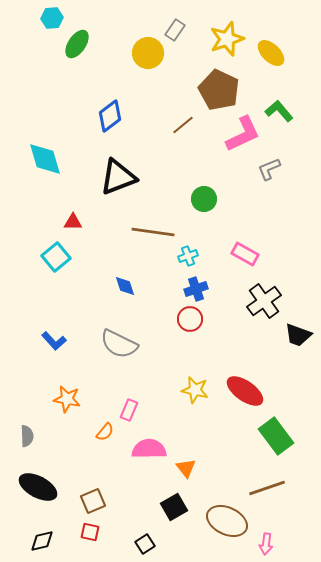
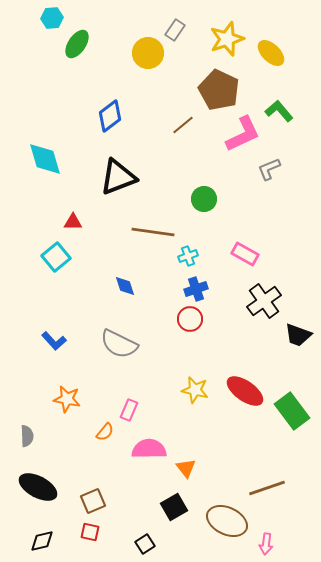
green rectangle at (276, 436): moved 16 px right, 25 px up
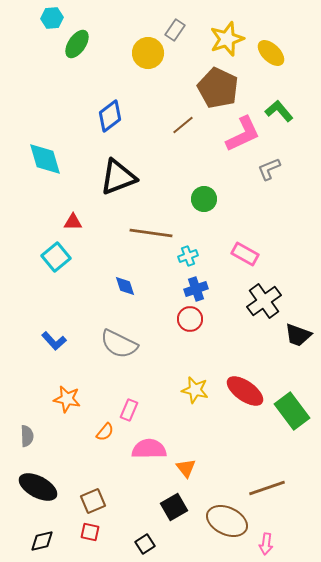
brown pentagon at (219, 90): moved 1 px left, 2 px up
brown line at (153, 232): moved 2 px left, 1 px down
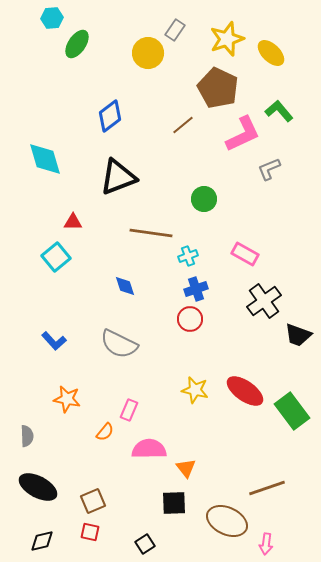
black square at (174, 507): moved 4 px up; rotated 28 degrees clockwise
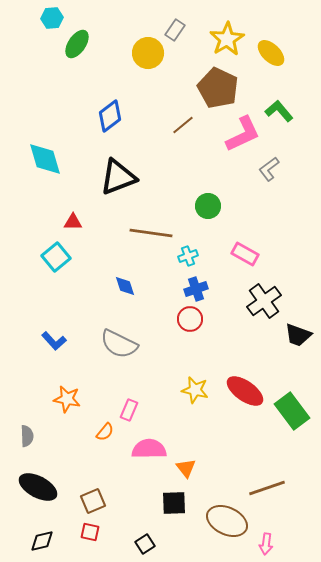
yellow star at (227, 39): rotated 12 degrees counterclockwise
gray L-shape at (269, 169): rotated 15 degrees counterclockwise
green circle at (204, 199): moved 4 px right, 7 px down
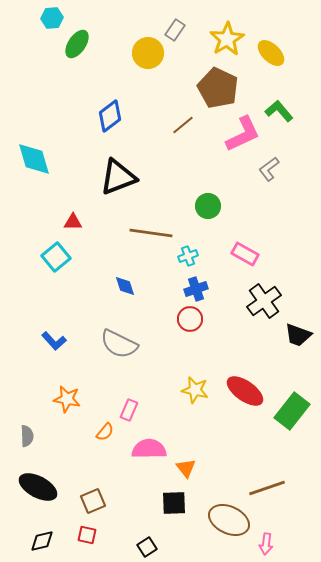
cyan diamond at (45, 159): moved 11 px left
green rectangle at (292, 411): rotated 75 degrees clockwise
brown ellipse at (227, 521): moved 2 px right, 1 px up
red square at (90, 532): moved 3 px left, 3 px down
black square at (145, 544): moved 2 px right, 3 px down
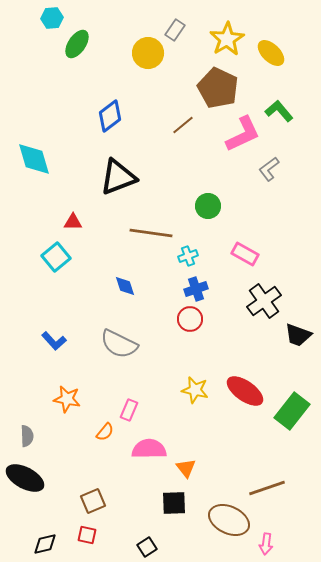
black ellipse at (38, 487): moved 13 px left, 9 px up
black diamond at (42, 541): moved 3 px right, 3 px down
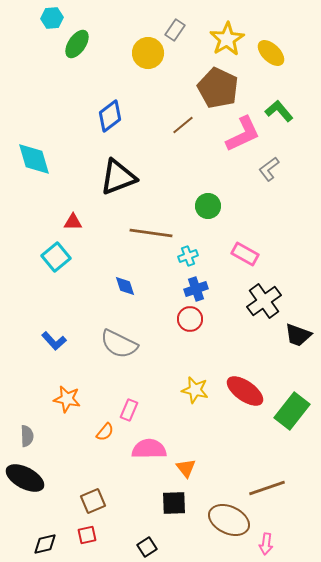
red square at (87, 535): rotated 24 degrees counterclockwise
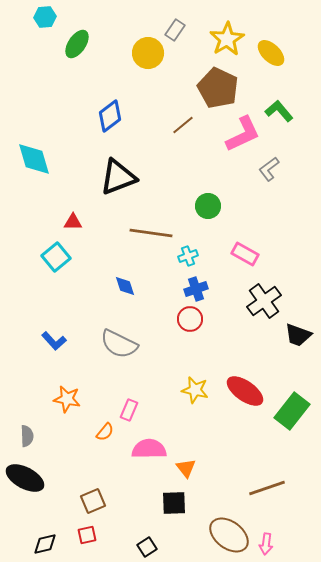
cyan hexagon at (52, 18): moved 7 px left, 1 px up
brown ellipse at (229, 520): moved 15 px down; rotated 12 degrees clockwise
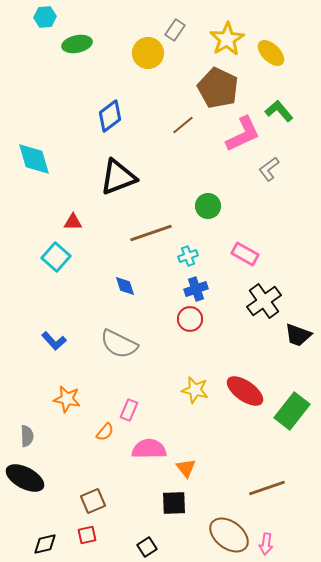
green ellipse at (77, 44): rotated 44 degrees clockwise
brown line at (151, 233): rotated 27 degrees counterclockwise
cyan square at (56, 257): rotated 8 degrees counterclockwise
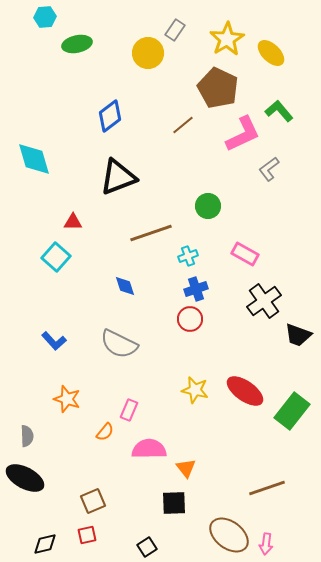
orange star at (67, 399): rotated 8 degrees clockwise
